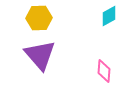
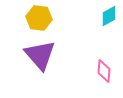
yellow hexagon: rotated 10 degrees clockwise
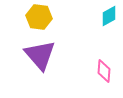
yellow hexagon: moved 1 px up
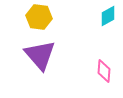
cyan diamond: moved 1 px left
